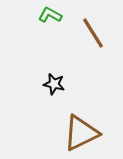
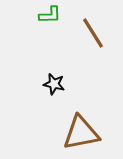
green L-shape: rotated 150 degrees clockwise
brown triangle: rotated 15 degrees clockwise
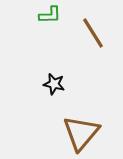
brown triangle: rotated 39 degrees counterclockwise
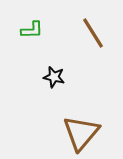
green L-shape: moved 18 px left, 15 px down
black star: moved 7 px up
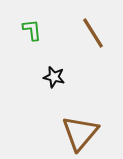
green L-shape: rotated 95 degrees counterclockwise
brown triangle: moved 1 px left
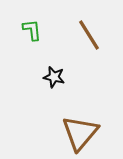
brown line: moved 4 px left, 2 px down
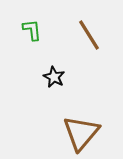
black star: rotated 15 degrees clockwise
brown triangle: moved 1 px right
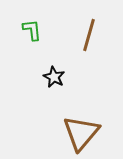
brown line: rotated 48 degrees clockwise
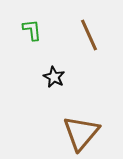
brown line: rotated 40 degrees counterclockwise
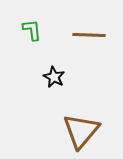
brown line: rotated 64 degrees counterclockwise
brown triangle: moved 2 px up
